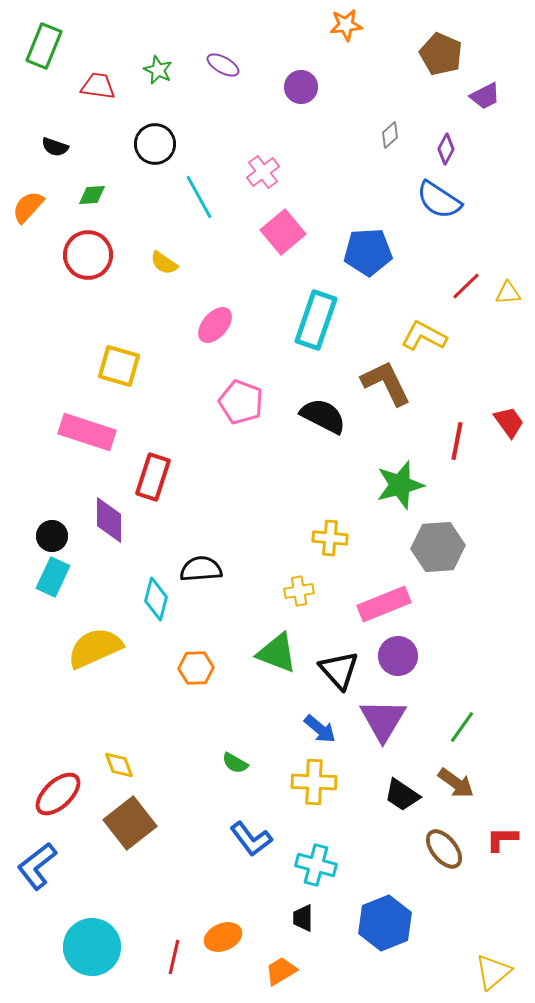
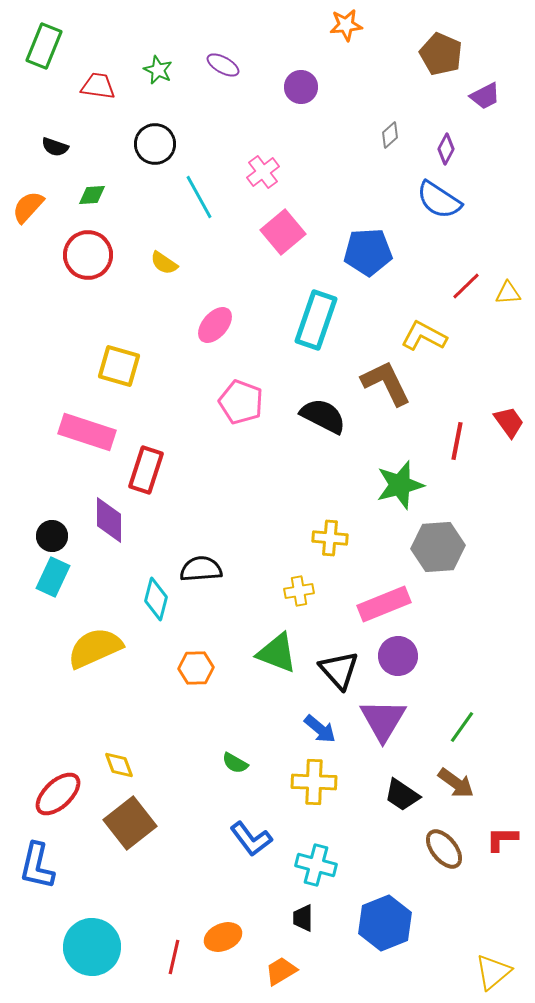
red rectangle at (153, 477): moved 7 px left, 7 px up
blue L-shape at (37, 866): rotated 39 degrees counterclockwise
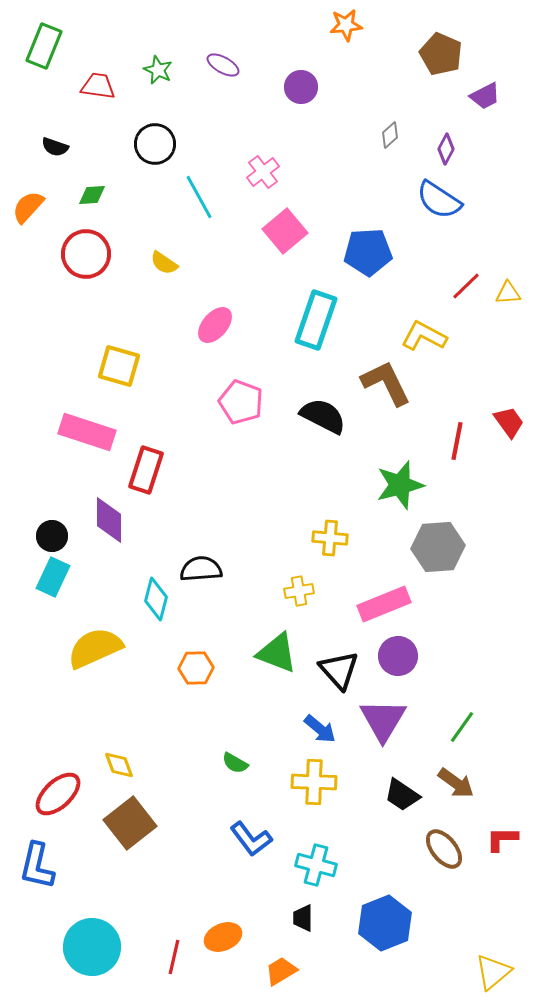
pink square at (283, 232): moved 2 px right, 1 px up
red circle at (88, 255): moved 2 px left, 1 px up
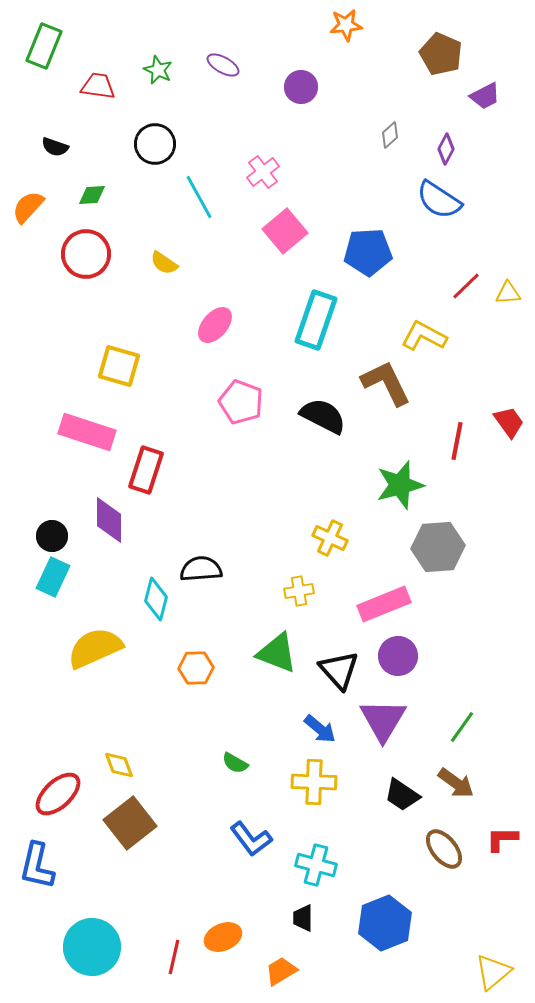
yellow cross at (330, 538): rotated 20 degrees clockwise
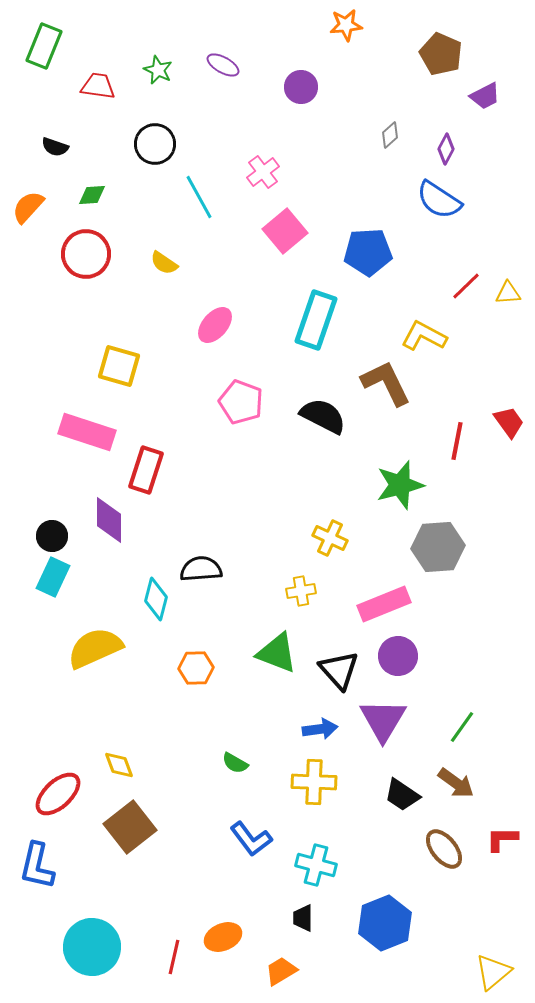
yellow cross at (299, 591): moved 2 px right
blue arrow at (320, 729): rotated 48 degrees counterclockwise
brown square at (130, 823): moved 4 px down
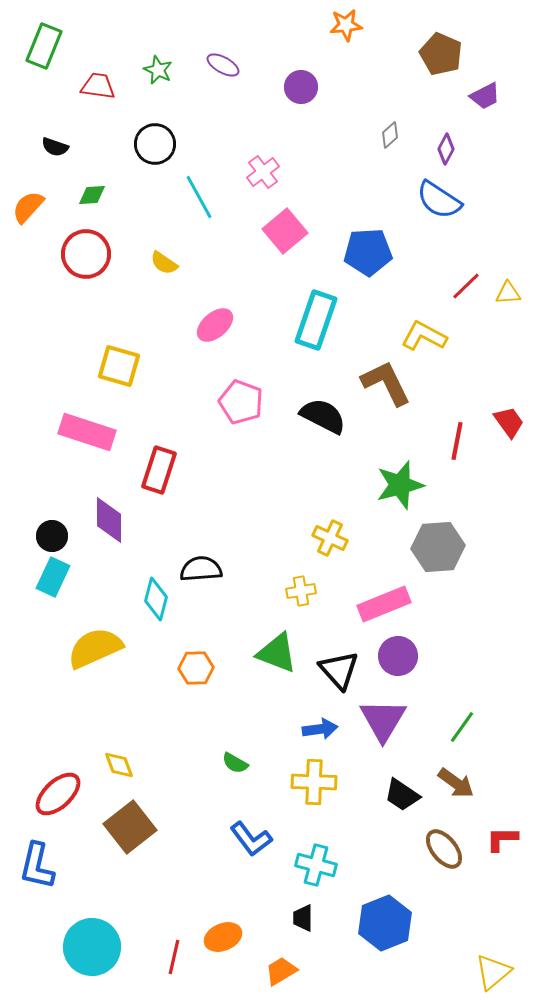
pink ellipse at (215, 325): rotated 9 degrees clockwise
red rectangle at (146, 470): moved 13 px right
